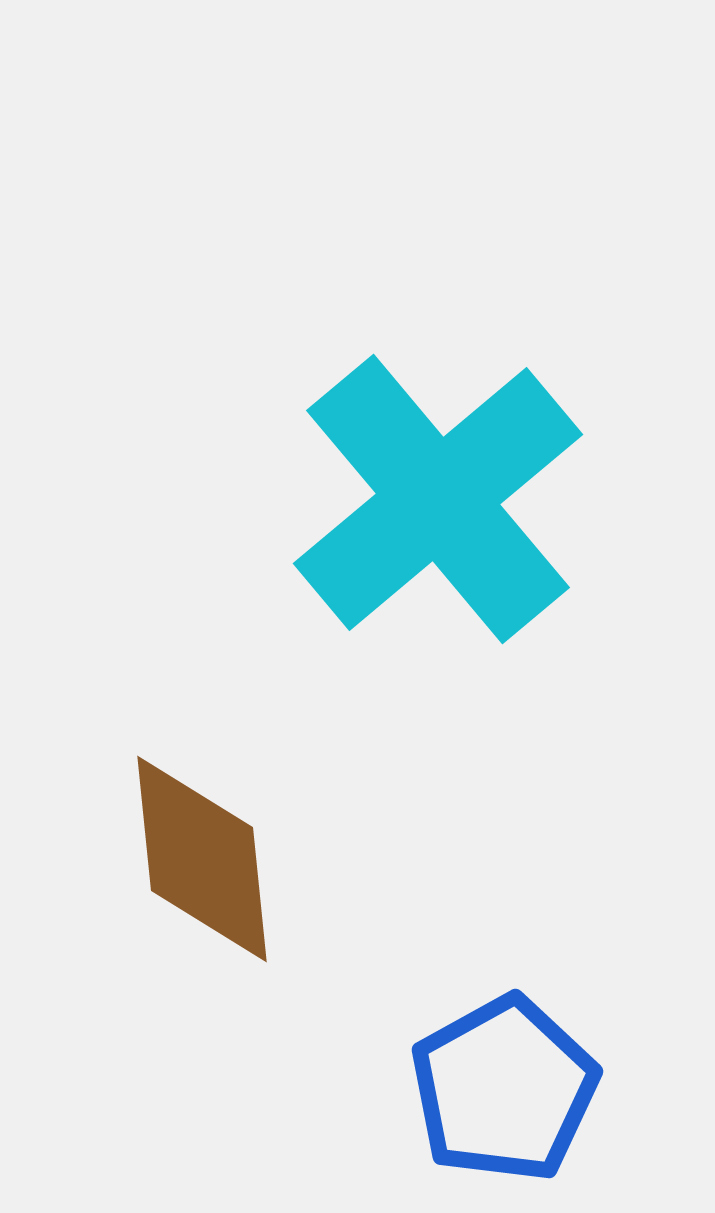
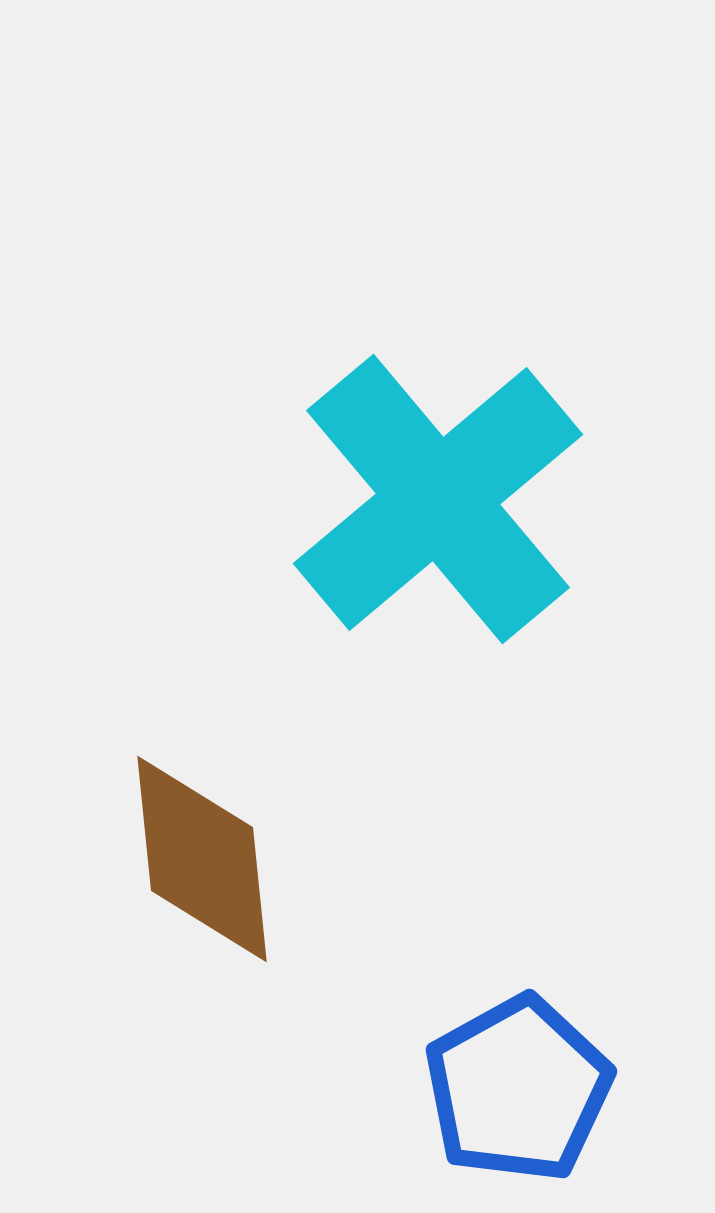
blue pentagon: moved 14 px right
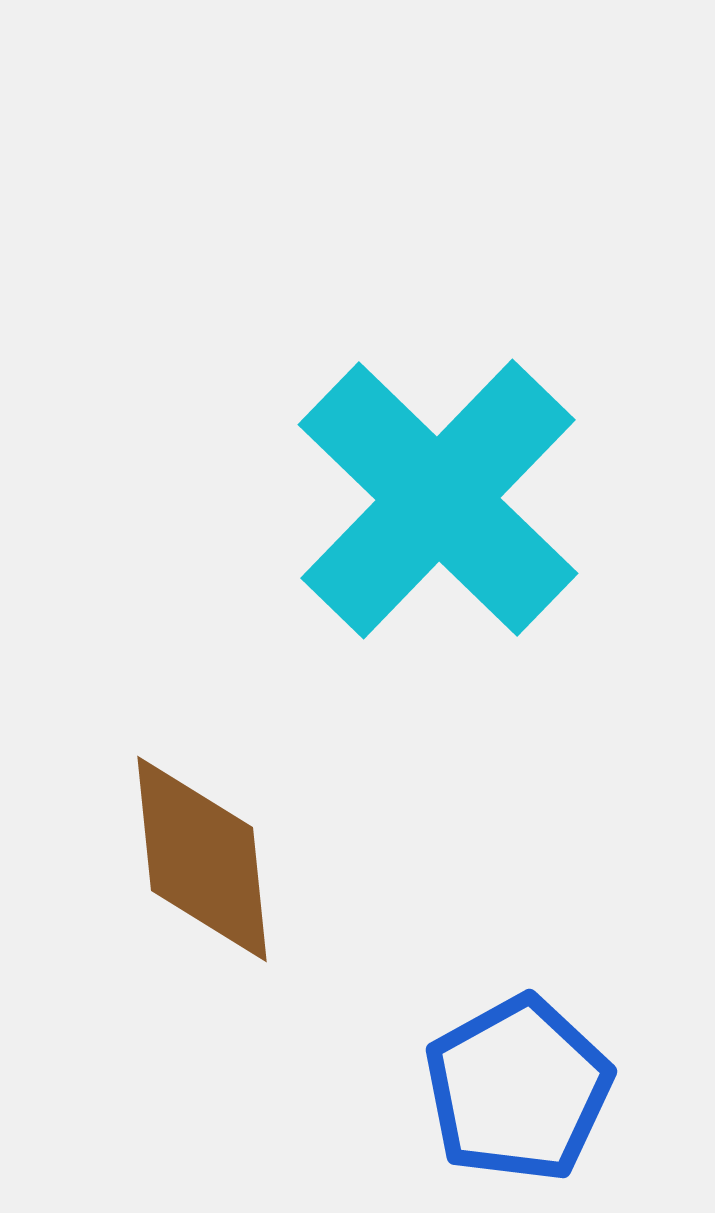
cyan cross: rotated 6 degrees counterclockwise
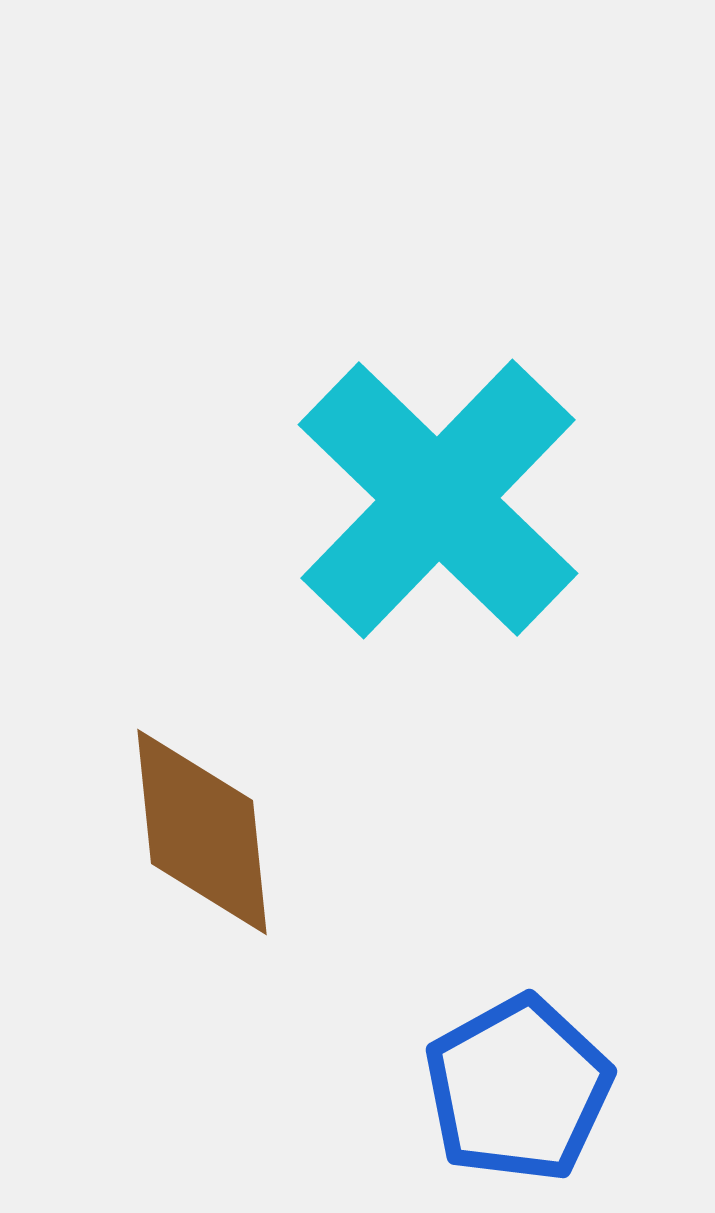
brown diamond: moved 27 px up
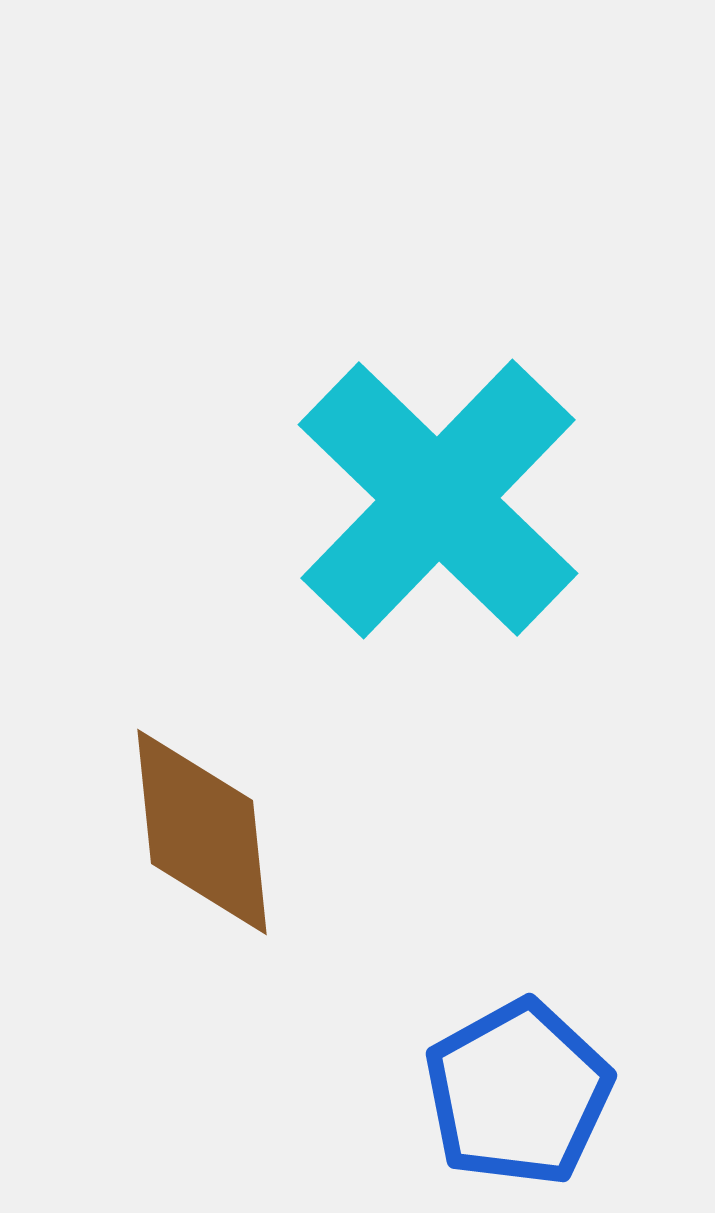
blue pentagon: moved 4 px down
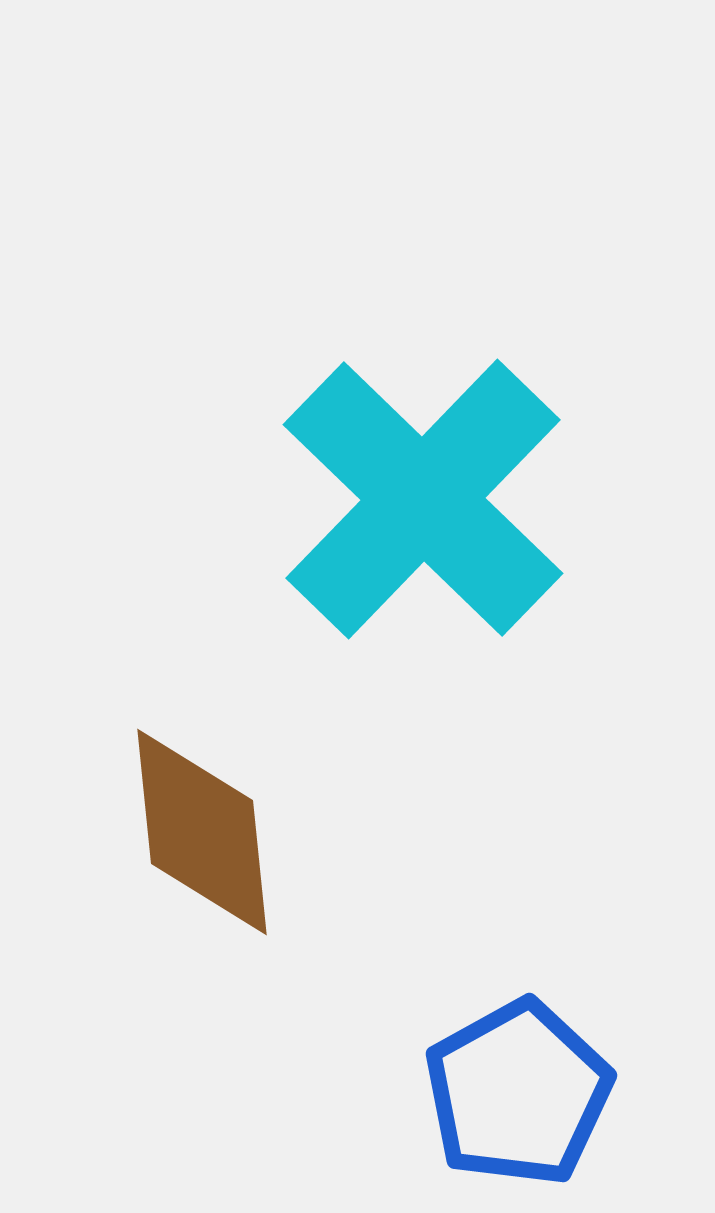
cyan cross: moved 15 px left
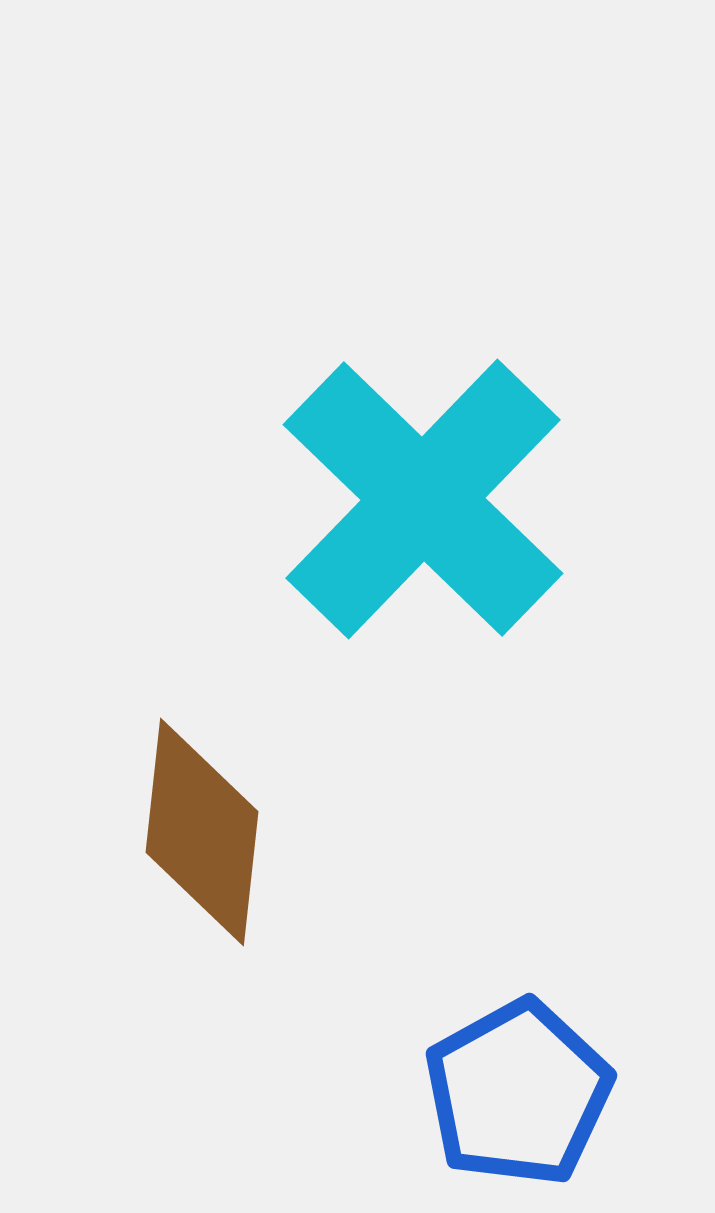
brown diamond: rotated 12 degrees clockwise
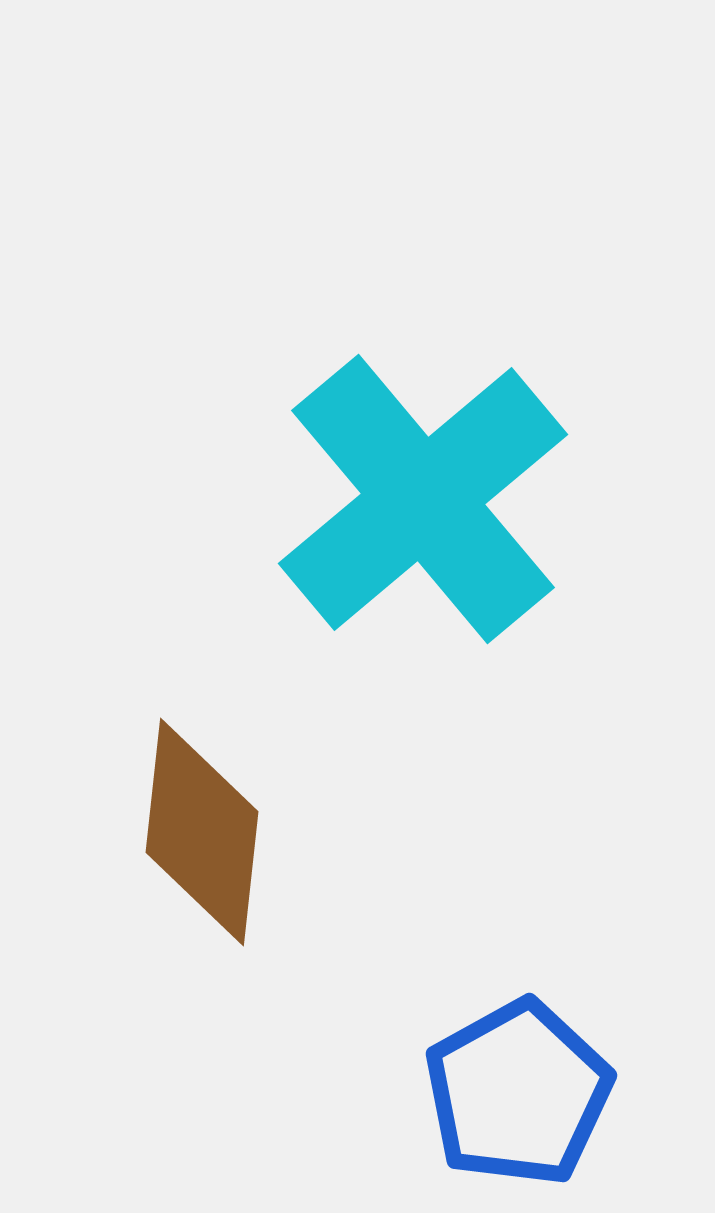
cyan cross: rotated 6 degrees clockwise
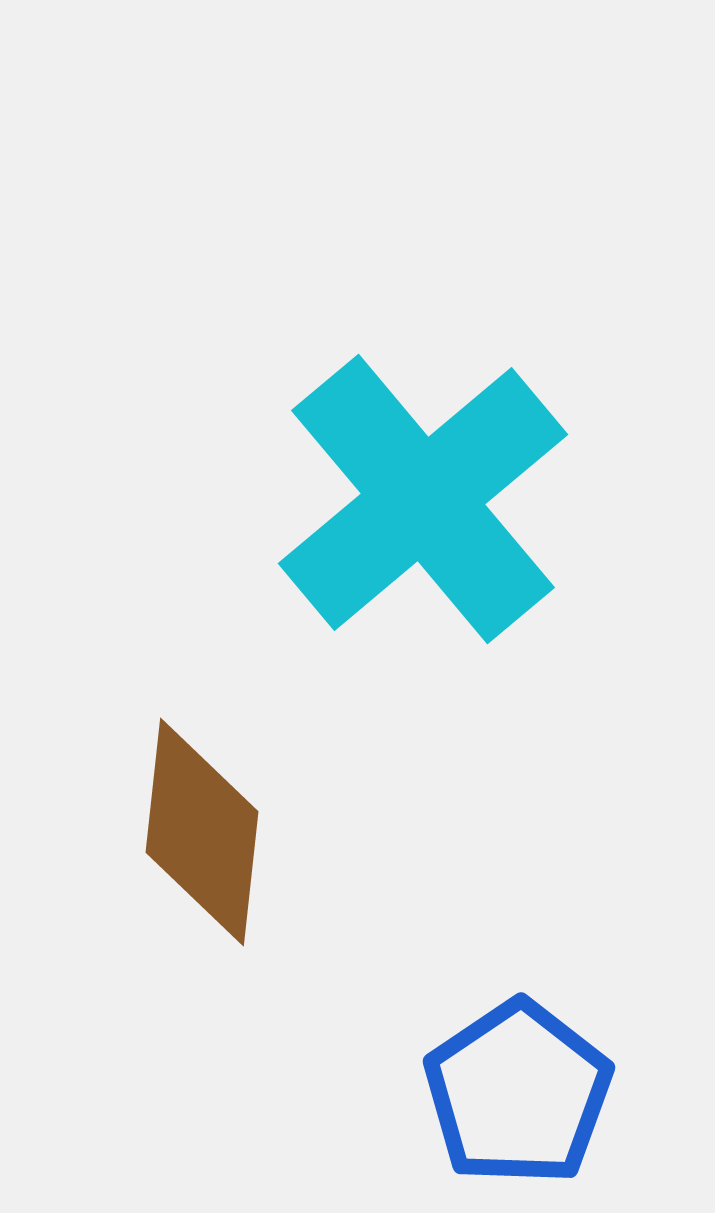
blue pentagon: rotated 5 degrees counterclockwise
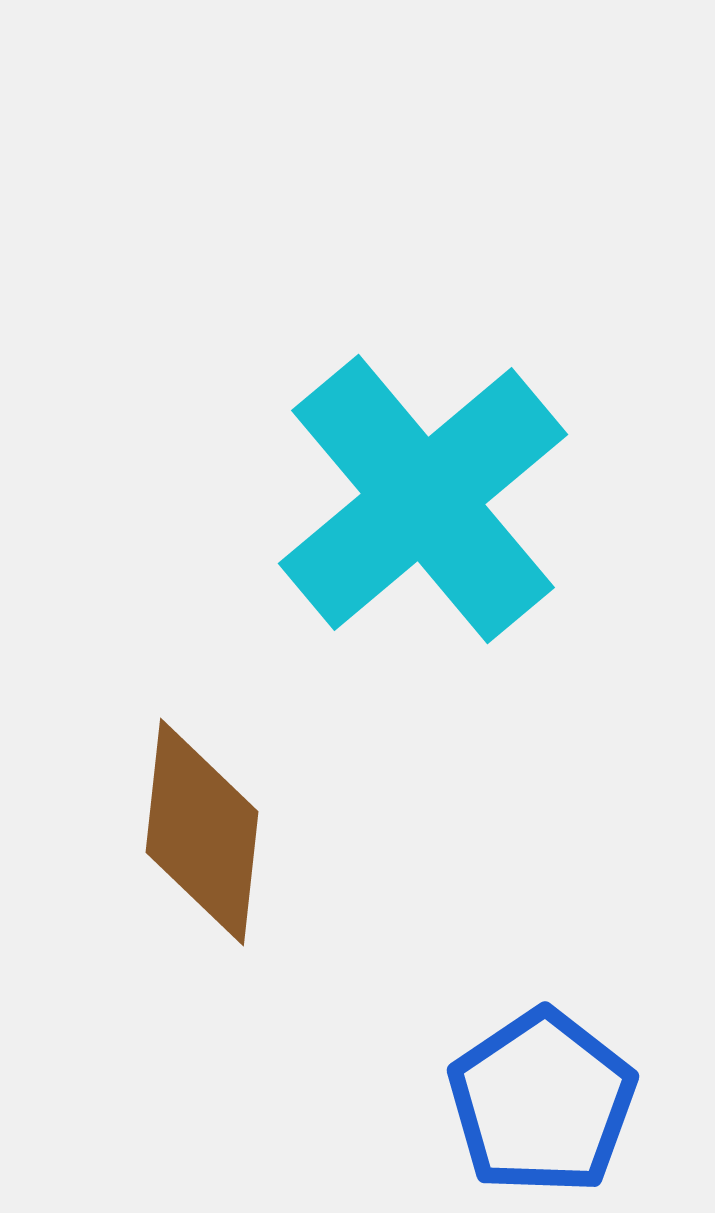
blue pentagon: moved 24 px right, 9 px down
